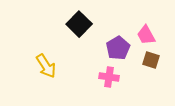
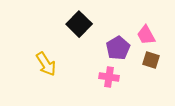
yellow arrow: moved 2 px up
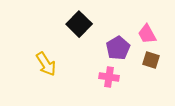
pink trapezoid: moved 1 px right, 1 px up
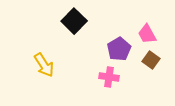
black square: moved 5 px left, 3 px up
purple pentagon: moved 1 px right, 1 px down
brown square: rotated 18 degrees clockwise
yellow arrow: moved 2 px left, 1 px down
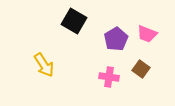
black square: rotated 15 degrees counterclockwise
pink trapezoid: rotated 40 degrees counterclockwise
purple pentagon: moved 3 px left, 10 px up
brown square: moved 10 px left, 9 px down
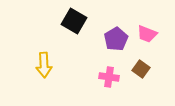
yellow arrow: rotated 30 degrees clockwise
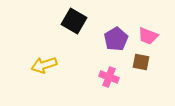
pink trapezoid: moved 1 px right, 2 px down
yellow arrow: rotated 75 degrees clockwise
brown square: moved 7 px up; rotated 24 degrees counterclockwise
pink cross: rotated 12 degrees clockwise
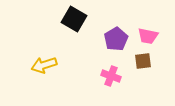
black square: moved 2 px up
pink trapezoid: rotated 10 degrees counterclockwise
brown square: moved 2 px right, 1 px up; rotated 18 degrees counterclockwise
pink cross: moved 2 px right, 1 px up
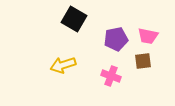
purple pentagon: rotated 20 degrees clockwise
yellow arrow: moved 19 px right
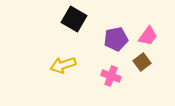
pink trapezoid: rotated 65 degrees counterclockwise
brown square: moved 1 px left, 1 px down; rotated 30 degrees counterclockwise
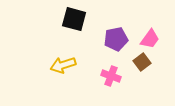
black square: rotated 15 degrees counterclockwise
pink trapezoid: moved 2 px right, 3 px down
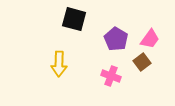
purple pentagon: rotated 30 degrees counterclockwise
yellow arrow: moved 4 px left, 1 px up; rotated 70 degrees counterclockwise
